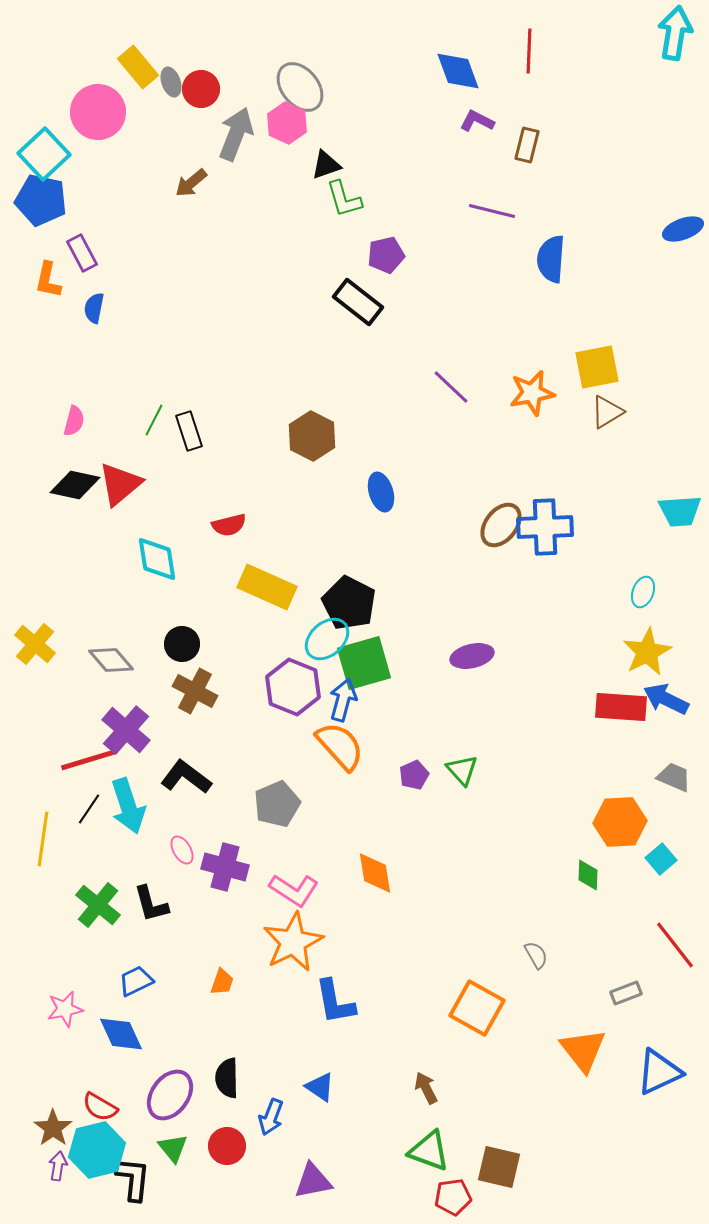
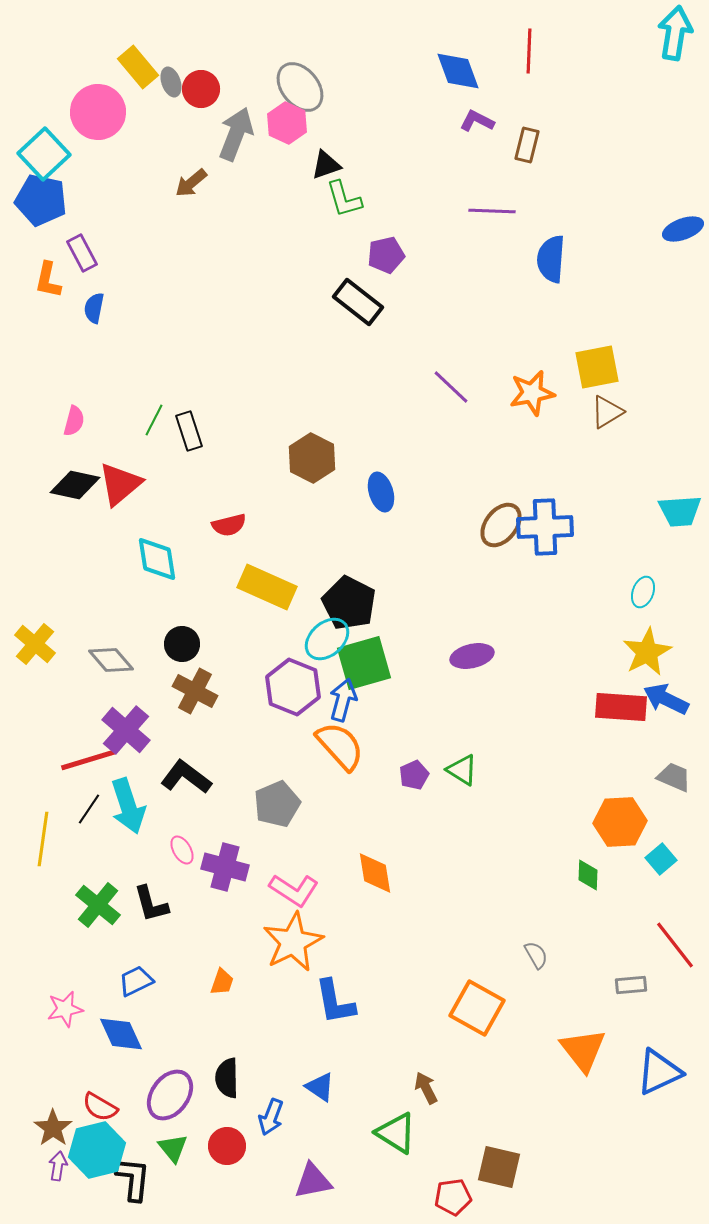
purple line at (492, 211): rotated 12 degrees counterclockwise
brown hexagon at (312, 436): moved 22 px down
green triangle at (462, 770): rotated 16 degrees counterclockwise
gray rectangle at (626, 993): moved 5 px right, 8 px up; rotated 16 degrees clockwise
green triangle at (429, 1151): moved 33 px left, 18 px up; rotated 12 degrees clockwise
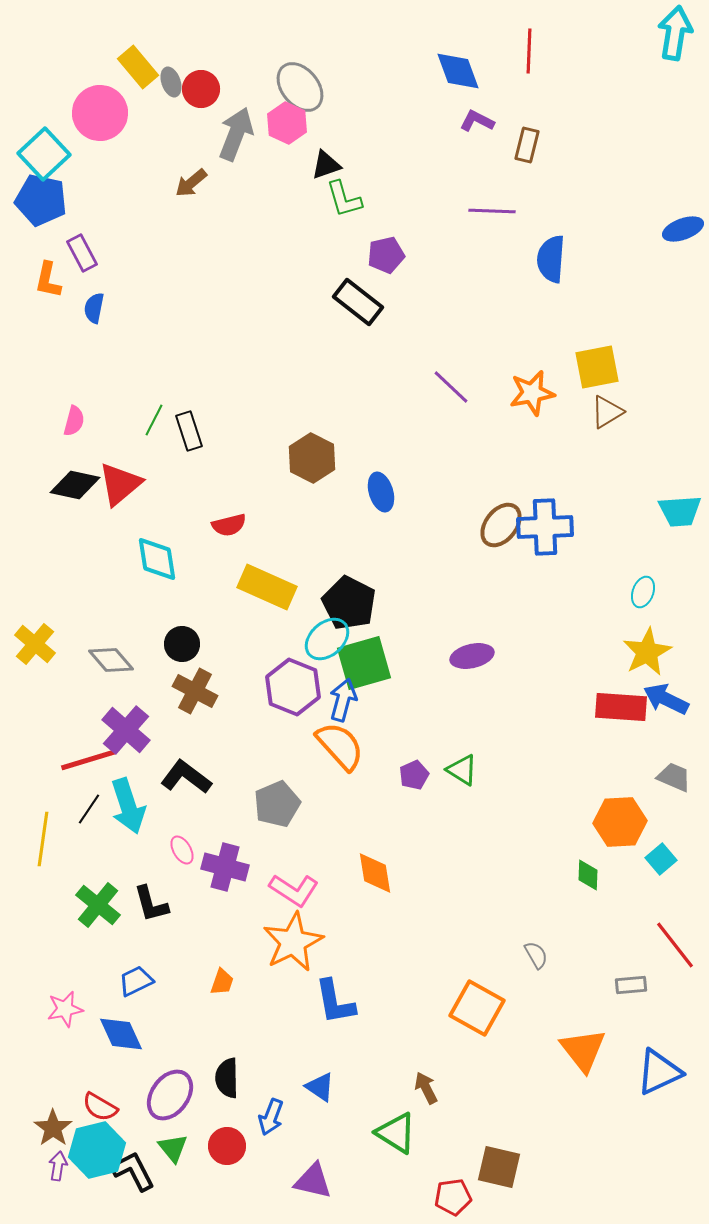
pink circle at (98, 112): moved 2 px right, 1 px down
black L-shape at (133, 1179): moved 8 px up; rotated 33 degrees counterclockwise
purple triangle at (313, 1181): rotated 24 degrees clockwise
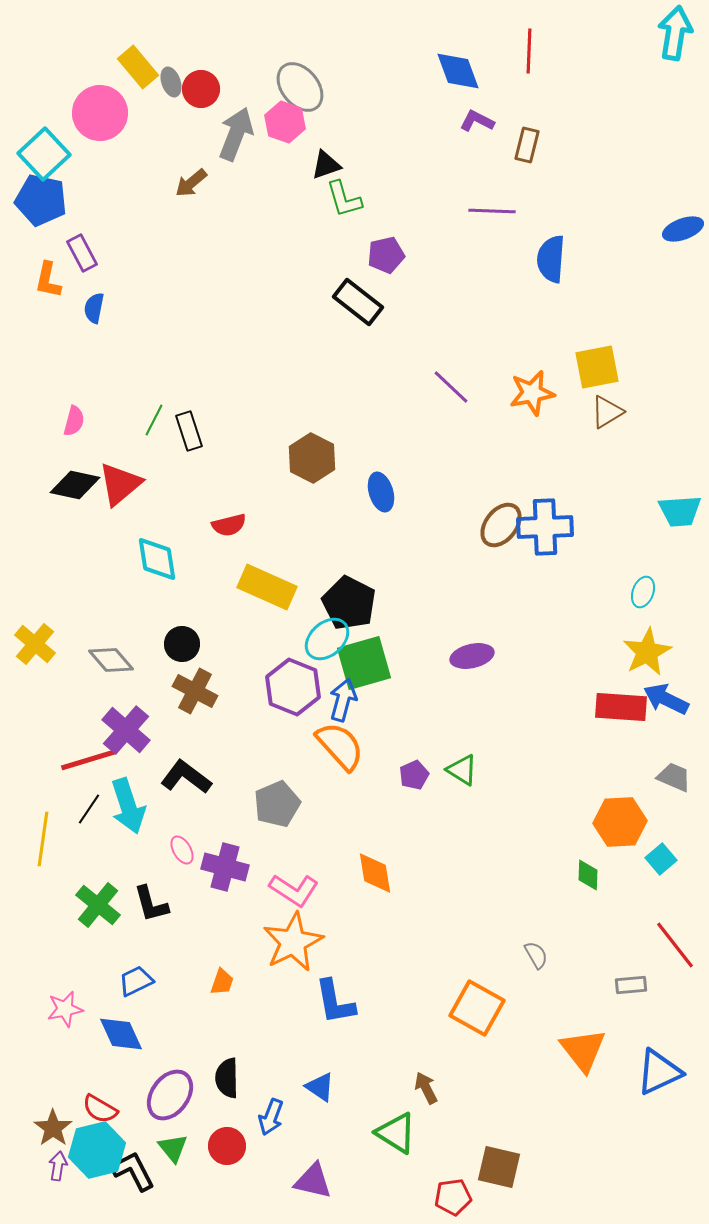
pink hexagon at (287, 123): moved 2 px left, 1 px up; rotated 6 degrees counterclockwise
red semicircle at (100, 1107): moved 2 px down
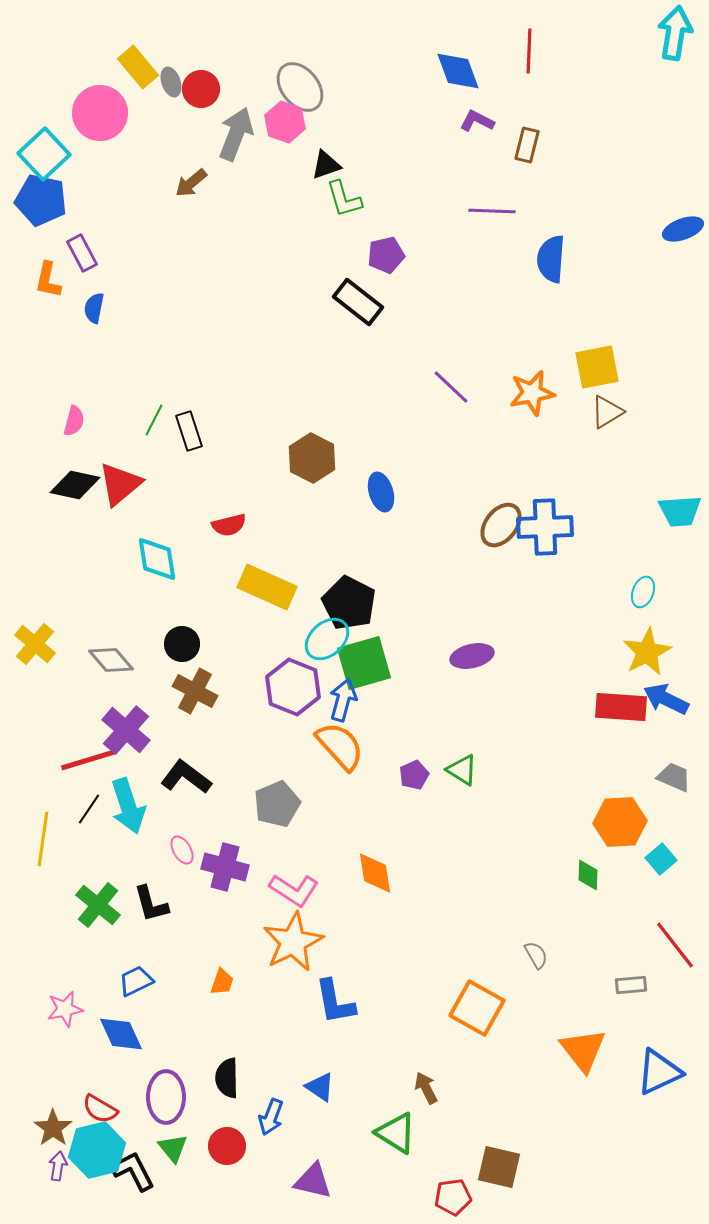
purple ellipse at (170, 1095): moved 4 px left, 2 px down; rotated 36 degrees counterclockwise
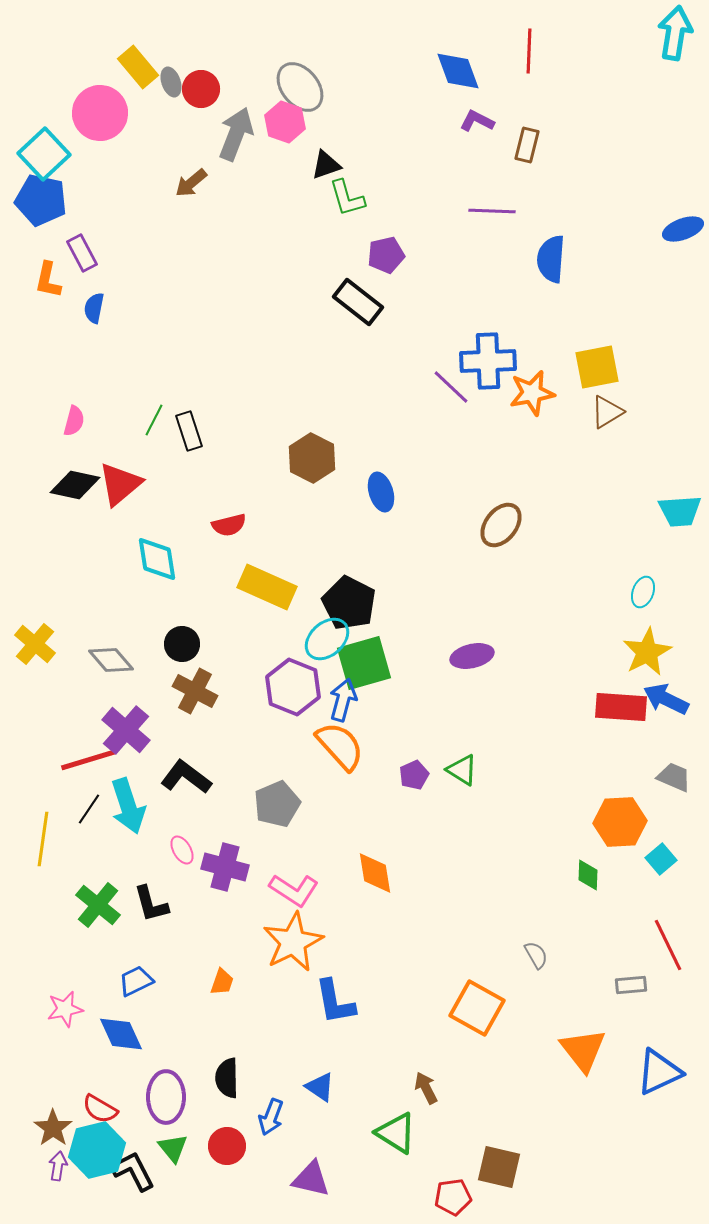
green L-shape at (344, 199): moved 3 px right, 1 px up
blue cross at (545, 527): moved 57 px left, 166 px up
red line at (675, 945): moved 7 px left; rotated 12 degrees clockwise
purple triangle at (313, 1181): moved 2 px left, 2 px up
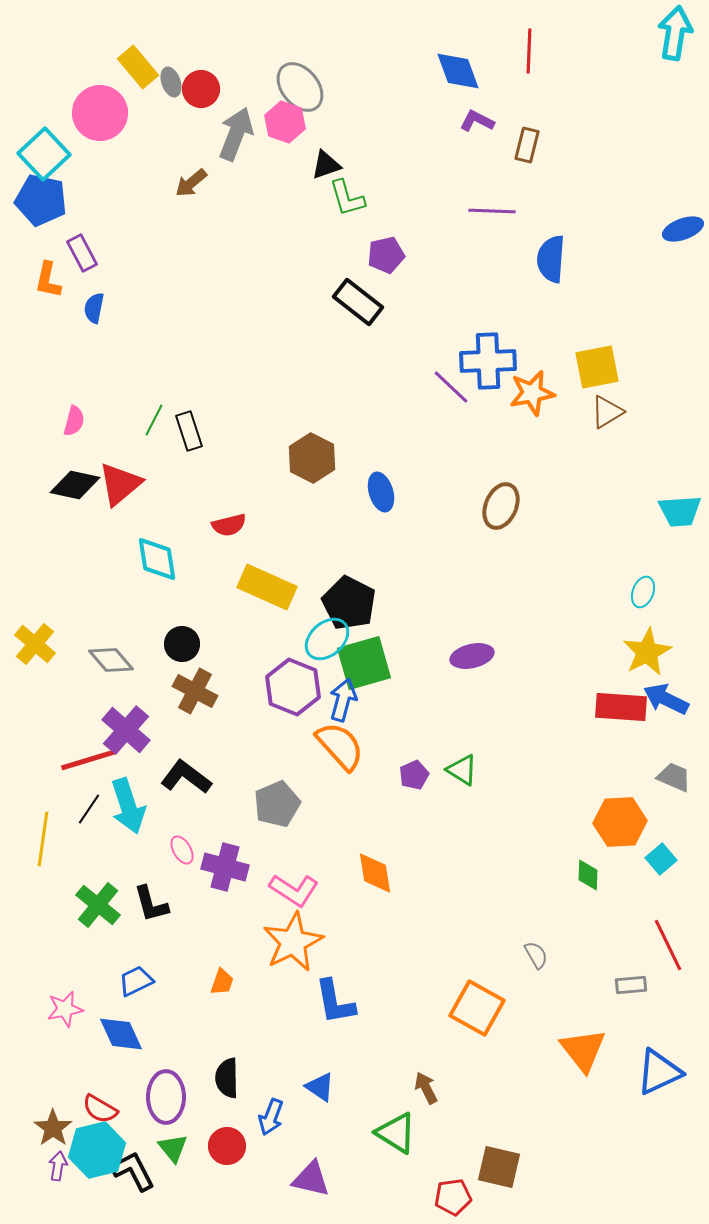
brown ellipse at (501, 525): moved 19 px up; rotated 15 degrees counterclockwise
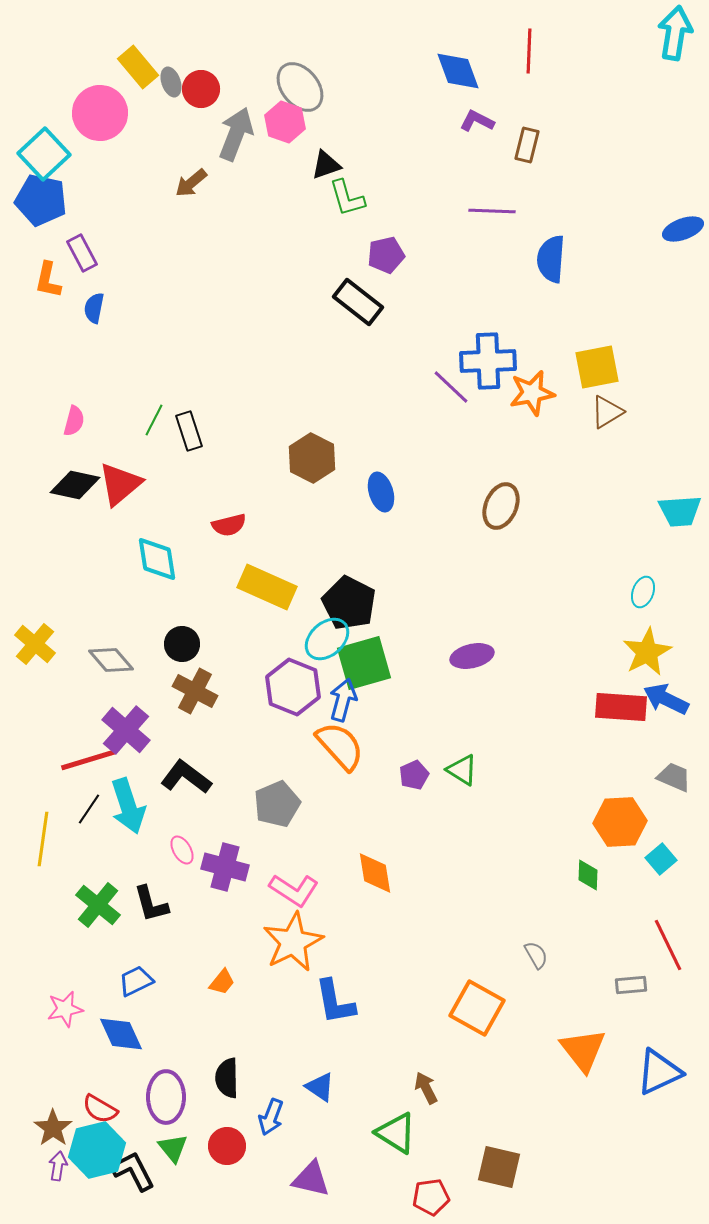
orange trapezoid at (222, 982): rotated 20 degrees clockwise
red pentagon at (453, 1197): moved 22 px left
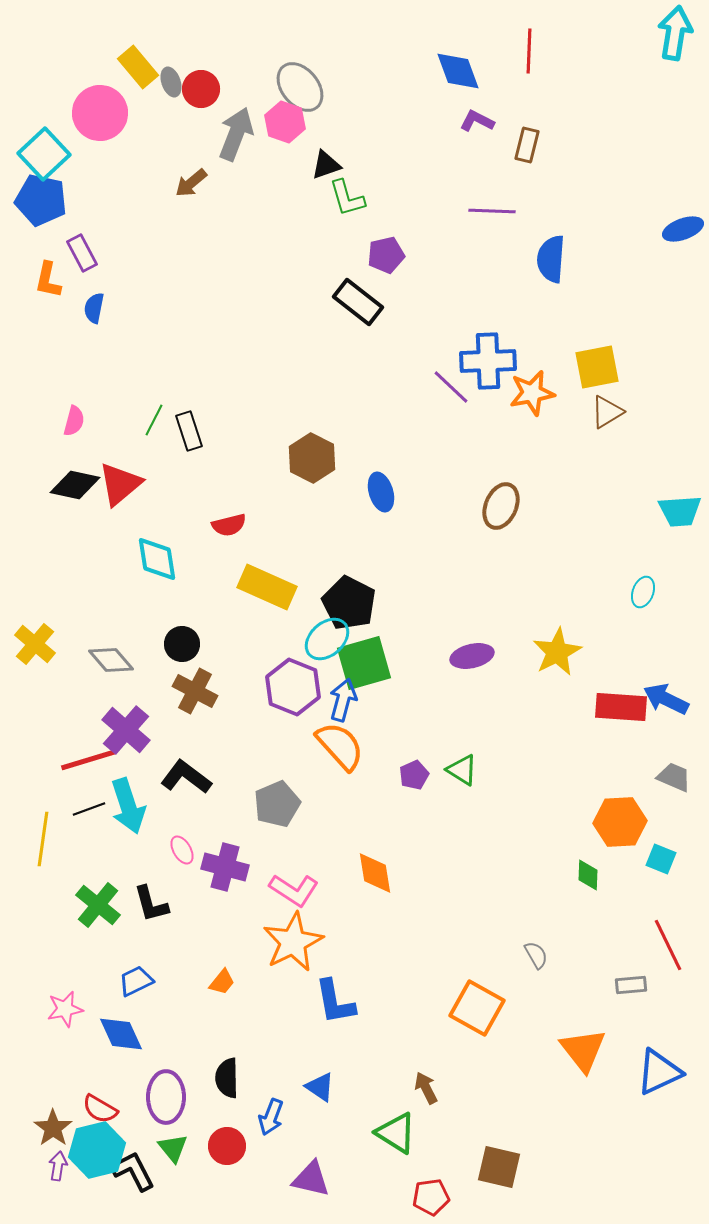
yellow star at (647, 652): moved 90 px left
black line at (89, 809): rotated 36 degrees clockwise
cyan square at (661, 859): rotated 28 degrees counterclockwise
